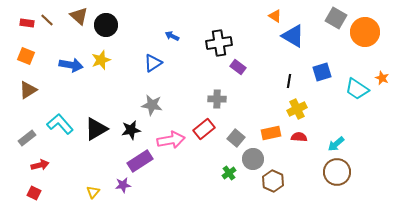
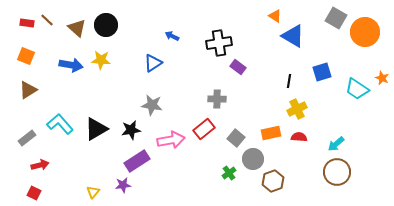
brown triangle at (79, 16): moved 2 px left, 12 px down
yellow star at (101, 60): rotated 24 degrees clockwise
purple rectangle at (140, 161): moved 3 px left
brown hexagon at (273, 181): rotated 15 degrees clockwise
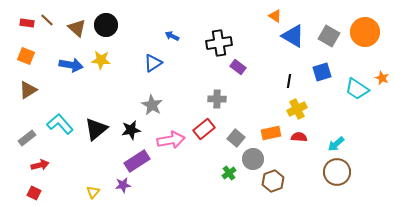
gray square at (336, 18): moved 7 px left, 18 px down
gray star at (152, 105): rotated 20 degrees clockwise
black triangle at (96, 129): rotated 10 degrees counterclockwise
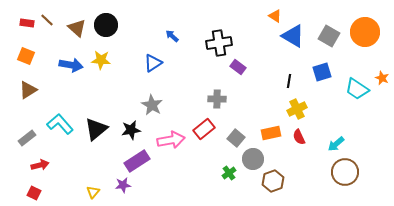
blue arrow at (172, 36): rotated 16 degrees clockwise
red semicircle at (299, 137): rotated 119 degrees counterclockwise
brown circle at (337, 172): moved 8 px right
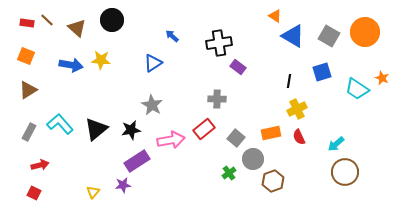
black circle at (106, 25): moved 6 px right, 5 px up
gray rectangle at (27, 138): moved 2 px right, 6 px up; rotated 24 degrees counterclockwise
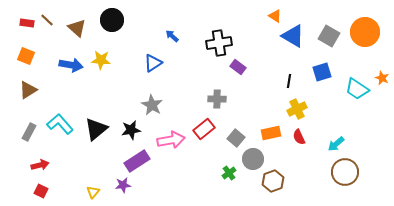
red square at (34, 193): moved 7 px right, 2 px up
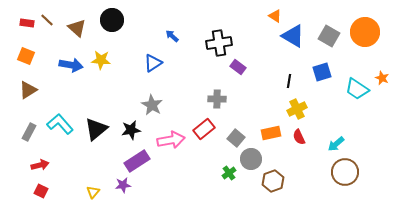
gray circle at (253, 159): moved 2 px left
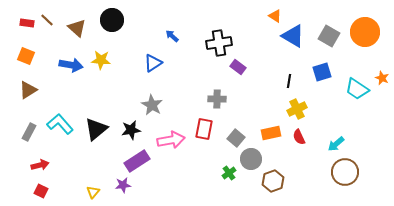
red rectangle at (204, 129): rotated 40 degrees counterclockwise
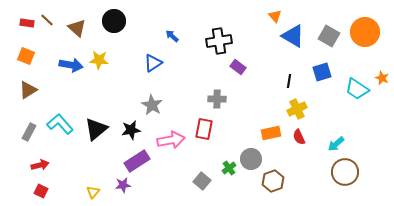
orange triangle at (275, 16): rotated 16 degrees clockwise
black circle at (112, 20): moved 2 px right, 1 px down
black cross at (219, 43): moved 2 px up
yellow star at (101, 60): moved 2 px left
gray square at (236, 138): moved 34 px left, 43 px down
green cross at (229, 173): moved 5 px up
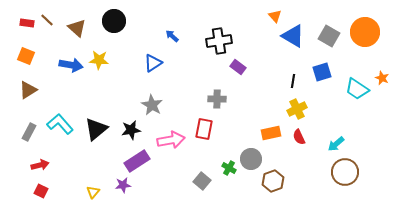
black line at (289, 81): moved 4 px right
green cross at (229, 168): rotated 24 degrees counterclockwise
